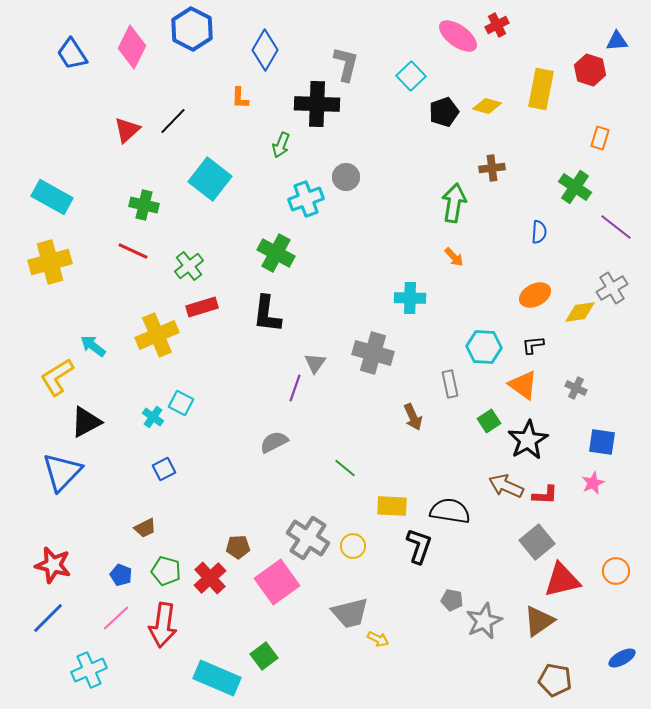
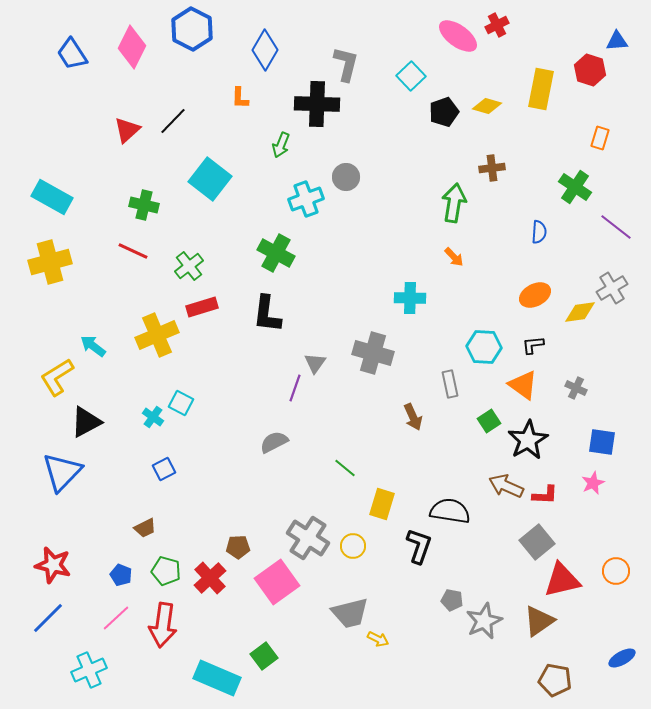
yellow rectangle at (392, 506): moved 10 px left, 2 px up; rotated 76 degrees counterclockwise
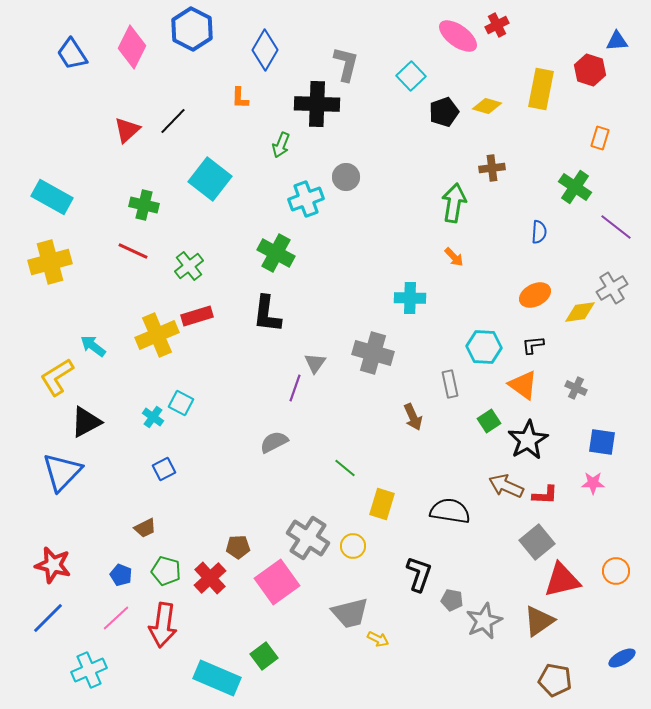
red rectangle at (202, 307): moved 5 px left, 9 px down
pink star at (593, 483): rotated 25 degrees clockwise
black L-shape at (419, 546): moved 28 px down
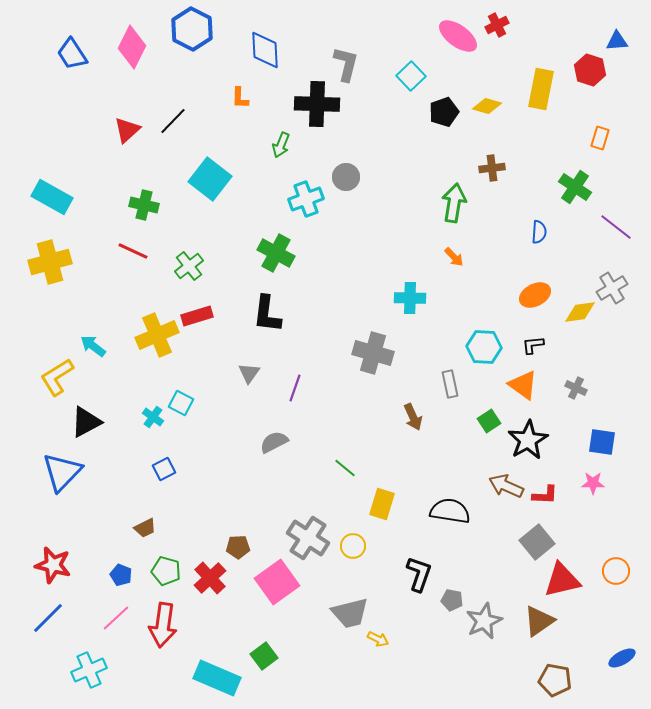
blue diamond at (265, 50): rotated 33 degrees counterclockwise
gray triangle at (315, 363): moved 66 px left, 10 px down
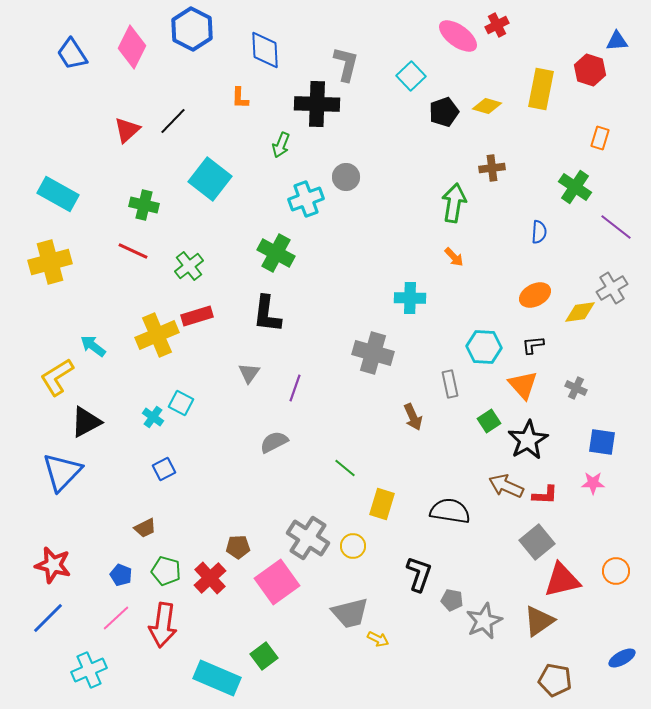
cyan rectangle at (52, 197): moved 6 px right, 3 px up
orange triangle at (523, 385): rotated 12 degrees clockwise
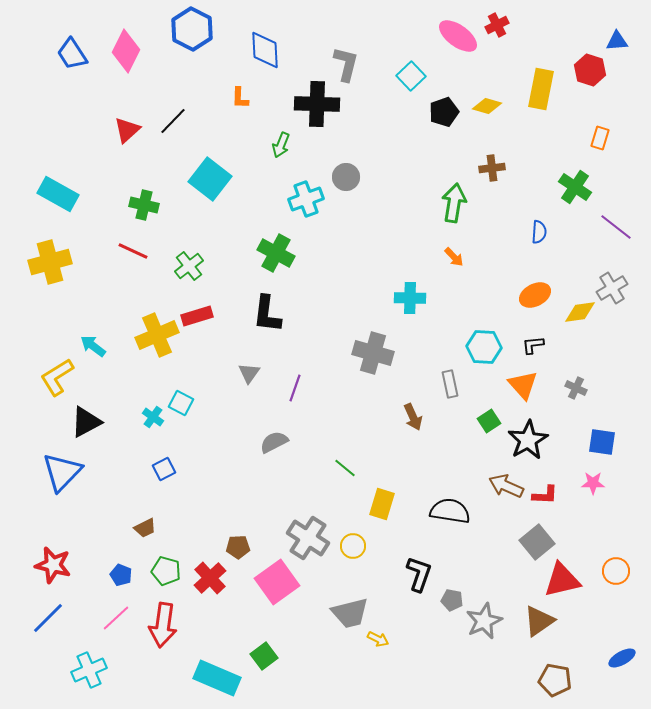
pink diamond at (132, 47): moved 6 px left, 4 px down
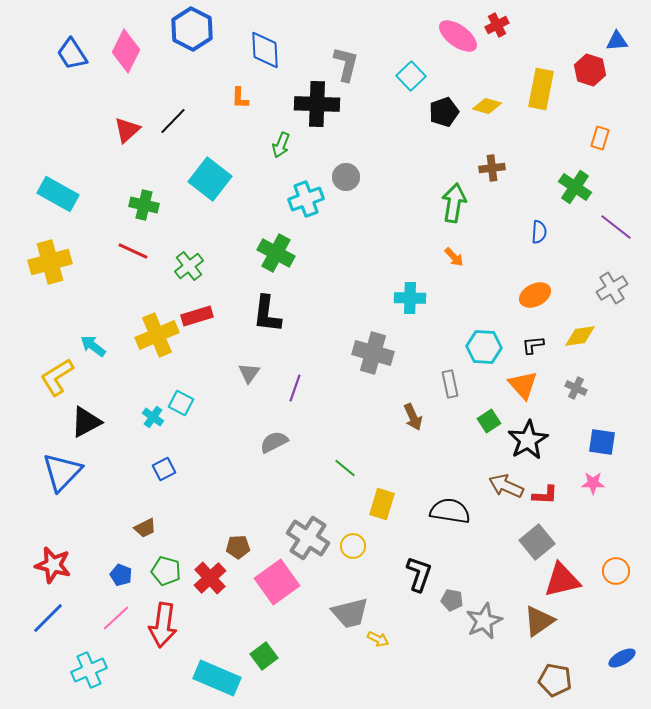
yellow diamond at (580, 312): moved 24 px down
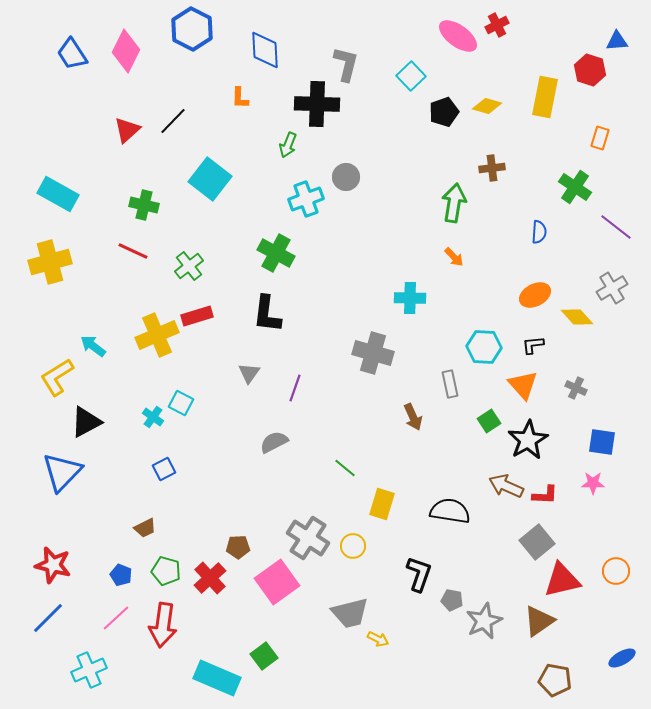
yellow rectangle at (541, 89): moved 4 px right, 8 px down
green arrow at (281, 145): moved 7 px right
yellow diamond at (580, 336): moved 3 px left, 19 px up; rotated 56 degrees clockwise
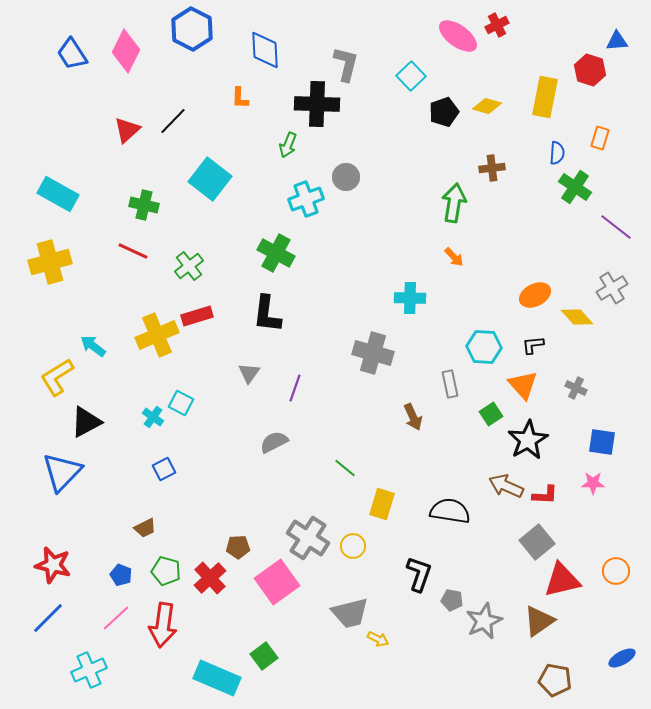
blue semicircle at (539, 232): moved 18 px right, 79 px up
green square at (489, 421): moved 2 px right, 7 px up
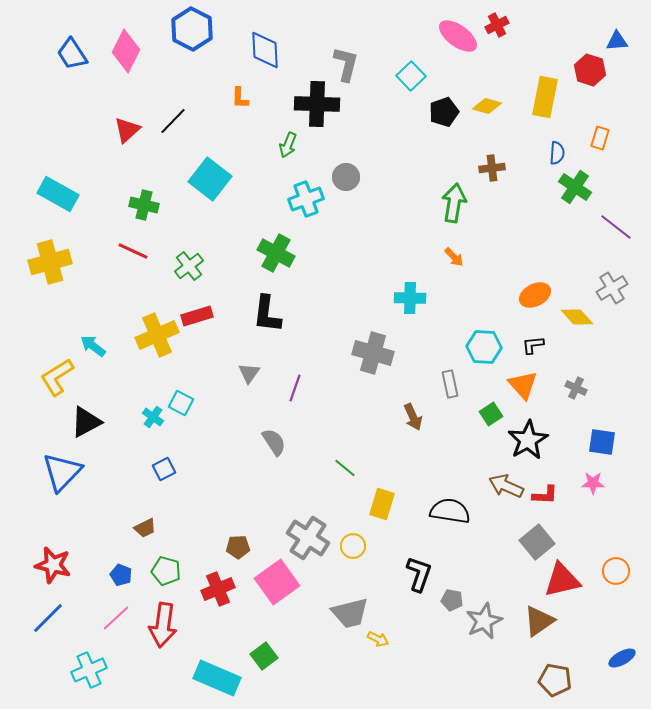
gray semicircle at (274, 442): rotated 84 degrees clockwise
red cross at (210, 578): moved 8 px right, 11 px down; rotated 20 degrees clockwise
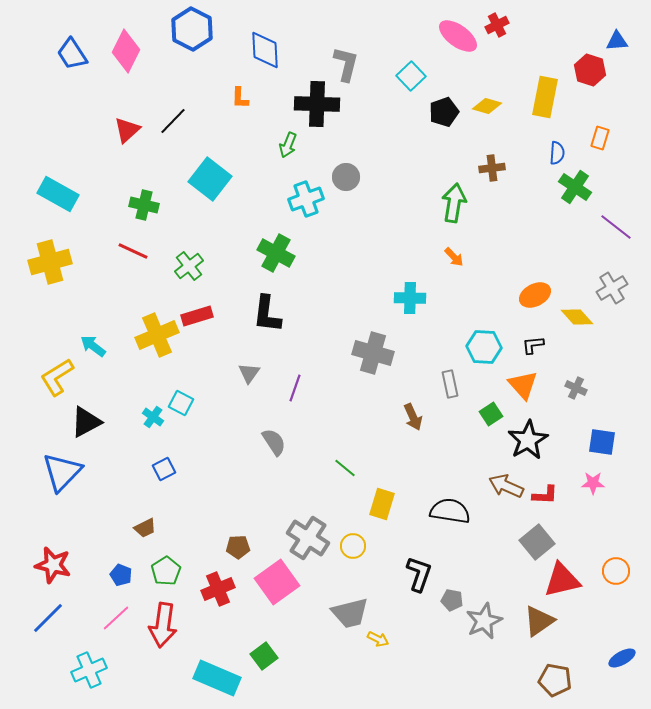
green pentagon at (166, 571): rotated 24 degrees clockwise
